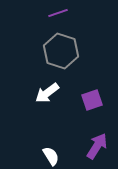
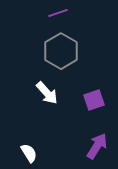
gray hexagon: rotated 12 degrees clockwise
white arrow: rotated 95 degrees counterclockwise
purple square: moved 2 px right
white semicircle: moved 22 px left, 3 px up
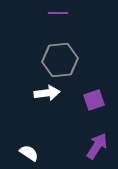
purple line: rotated 18 degrees clockwise
gray hexagon: moved 1 px left, 9 px down; rotated 24 degrees clockwise
white arrow: rotated 55 degrees counterclockwise
white semicircle: rotated 24 degrees counterclockwise
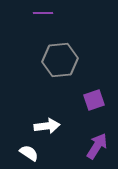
purple line: moved 15 px left
white arrow: moved 33 px down
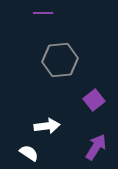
purple square: rotated 20 degrees counterclockwise
purple arrow: moved 1 px left, 1 px down
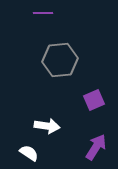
purple square: rotated 15 degrees clockwise
white arrow: rotated 15 degrees clockwise
